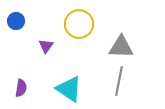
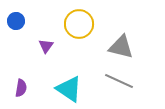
gray triangle: rotated 12 degrees clockwise
gray line: rotated 76 degrees counterclockwise
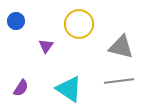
gray line: rotated 32 degrees counterclockwise
purple semicircle: rotated 24 degrees clockwise
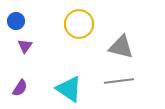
purple triangle: moved 21 px left
purple semicircle: moved 1 px left
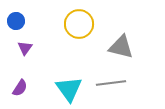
purple triangle: moved 2 px down
gray line: moved 8 px left, 2 px down
cyan triangle: rotated 20 degrees clockwise
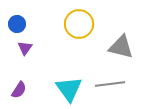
blue circle: moved 1 px right, 3 px down
gray line: moved 1 px left, 1 px down
purple semicircle: moved 1 px left, 2 px down
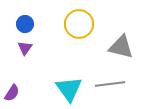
blue circle: moved 8 px right
purple semicircle: moved 7 px left, 3 px down
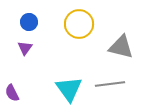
blue circle: moved 4 px right, 2 px up
purple semicircle: rotated 120 degrees clockwise
